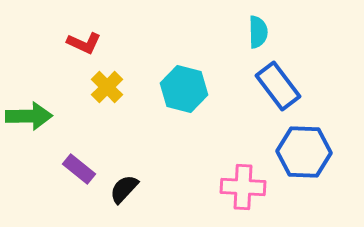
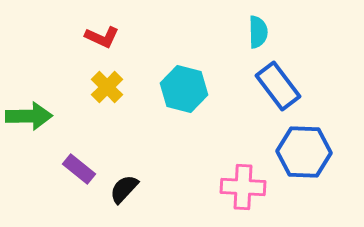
red L-shape: moved 18 px right, 6 px up
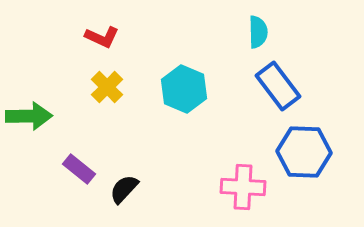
cyan hexagon: rotated 9 degrees clockwise
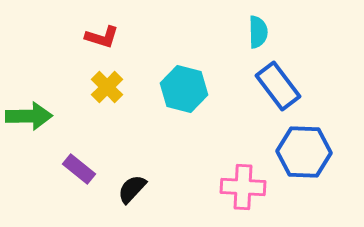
red L-shape: rotated 8 degrees counterclockwise
cyan hexagon: rotated 9 degrees counterclockwise
black semicircle: moved 8 px right
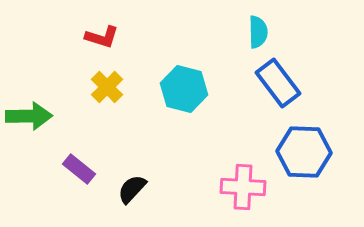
blue rectangle: moved 3 px up
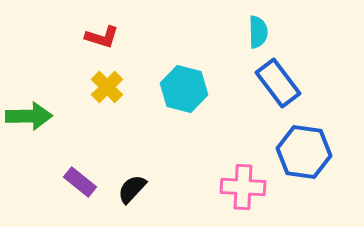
blue hexagon: rotated 6 degrees clockwise
purple rectangle: moved 1 px right, 13 px down
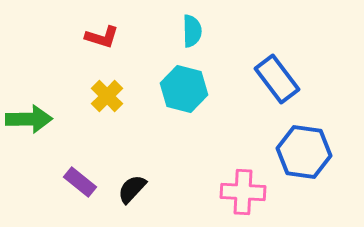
cyan semicircle: moved 66 px left, 1 px up
blue rectangle: moved 1 px left, 4 px up
yellow cross: moved 9 px down
green arrow: moved 3 px down
pink cross: moved 5 px down
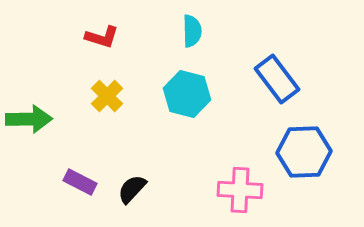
cyan hexagon: moved 3 px right, 5 px down
blue hexagon: rotated 10 degrees counterclockwise
purple rectangle: rotated 12 degrees counterclockwise
pink cross: moved 3 px left, 2 px up
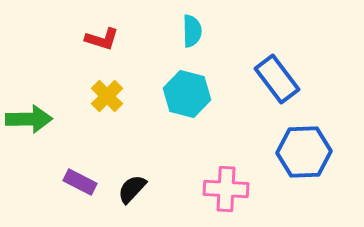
red L-shape: moved 2 px down
pink cross: moved 14 px left, 1 px up
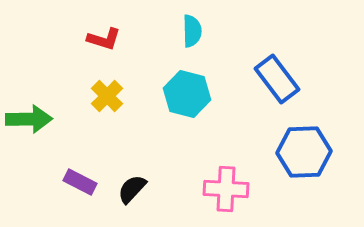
red L-shape: moved 2 px right
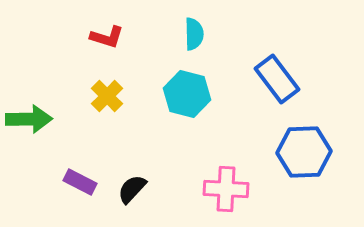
cyan semicircle: moved 2 px right, 3 px down
red L-shape: moved 3 px right, 2 px up
